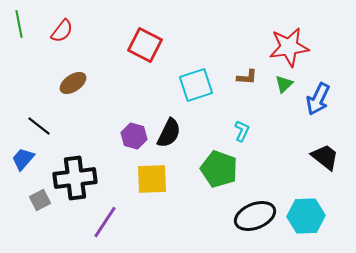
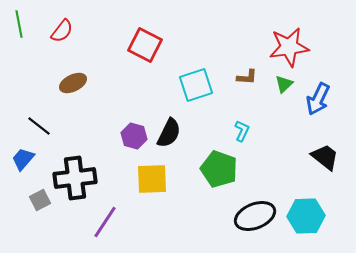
brown ellipse: rotated 8 degrees clockwise
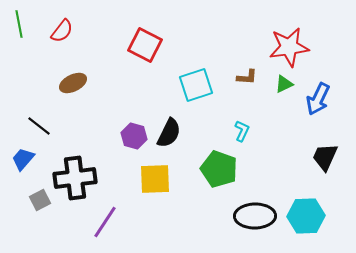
green triangle: rotated 18 degrees clockwise
black trapezoid: rotated 104 degrees counterclockwise
yellow square: moved 3 px right
black ellipse: rotated 21 degrees clockwise
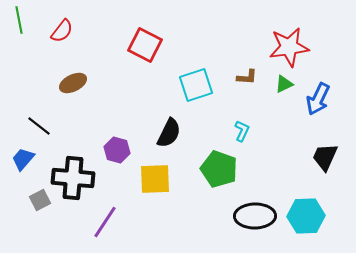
green line: moved 4 px up
purple hexagon: moved 17 px left, 14 px down
black cross: moved 2 px left; rotated 12 degrees clockwise
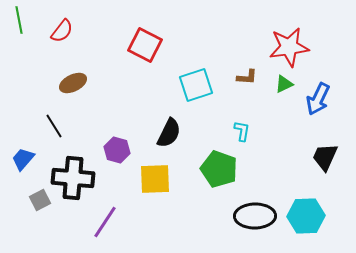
black line: moved 15 px right; rotated 20 degrees clockwise
cyan L-shape: rotated 15 degrees counterclockwise
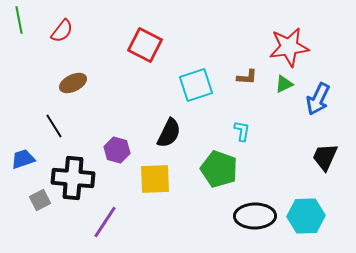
blue trapezoid: rotated 30 degrees clockwise
